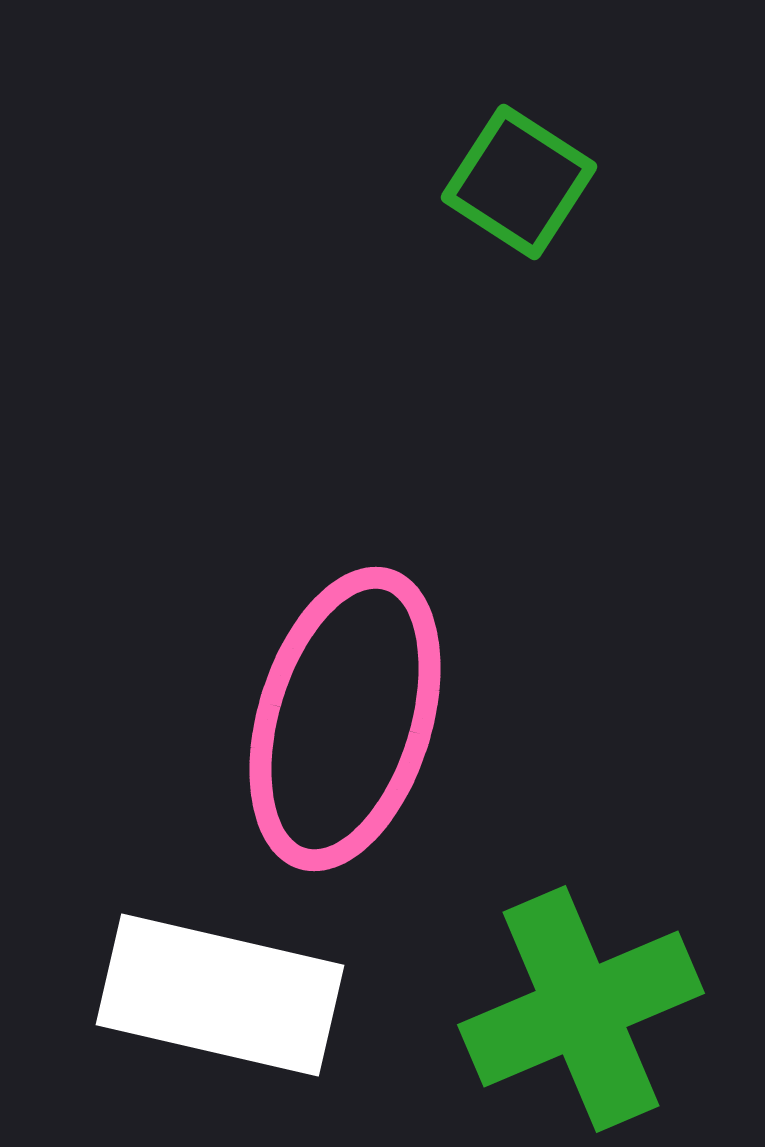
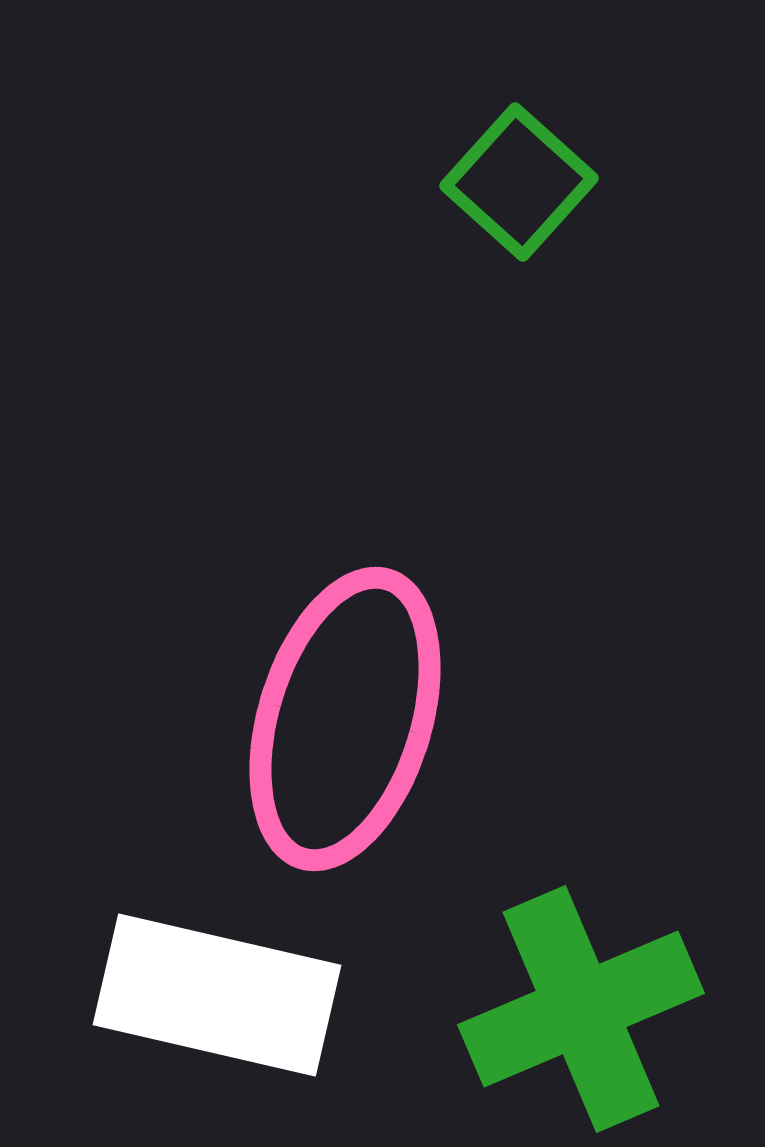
green square: rotated 9 degrees clockwise
white rectangle: moved 3 px left
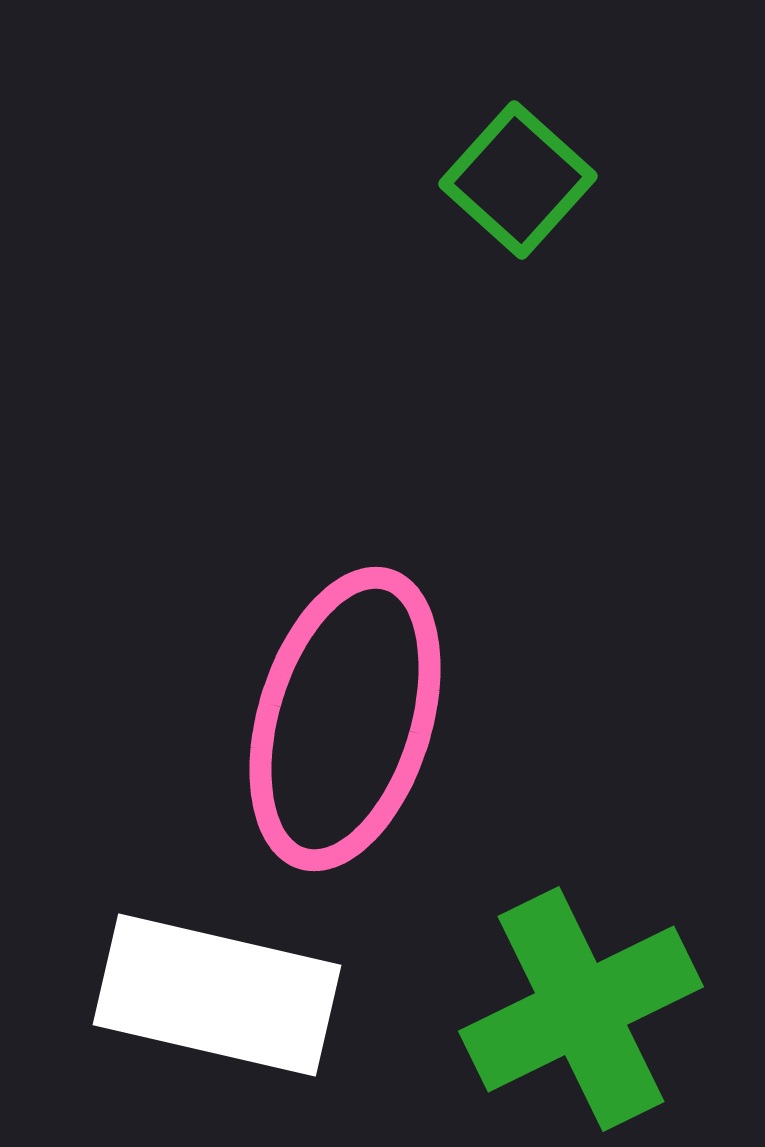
green square: moved 1 px left, 2 px up
green cross: rotated 3 degrees counterclockwise
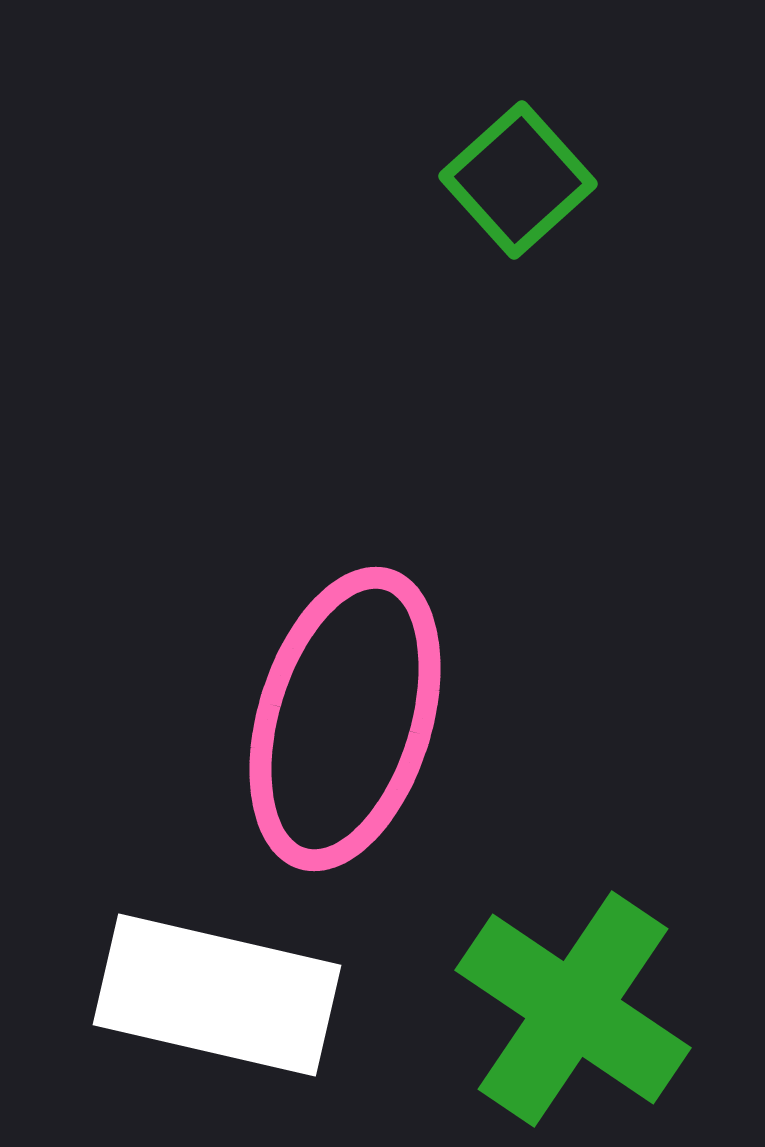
green square: rotated 6 degrees clockwise
green cross: moved 8 px left; rotated 30 degrees counterclockwise
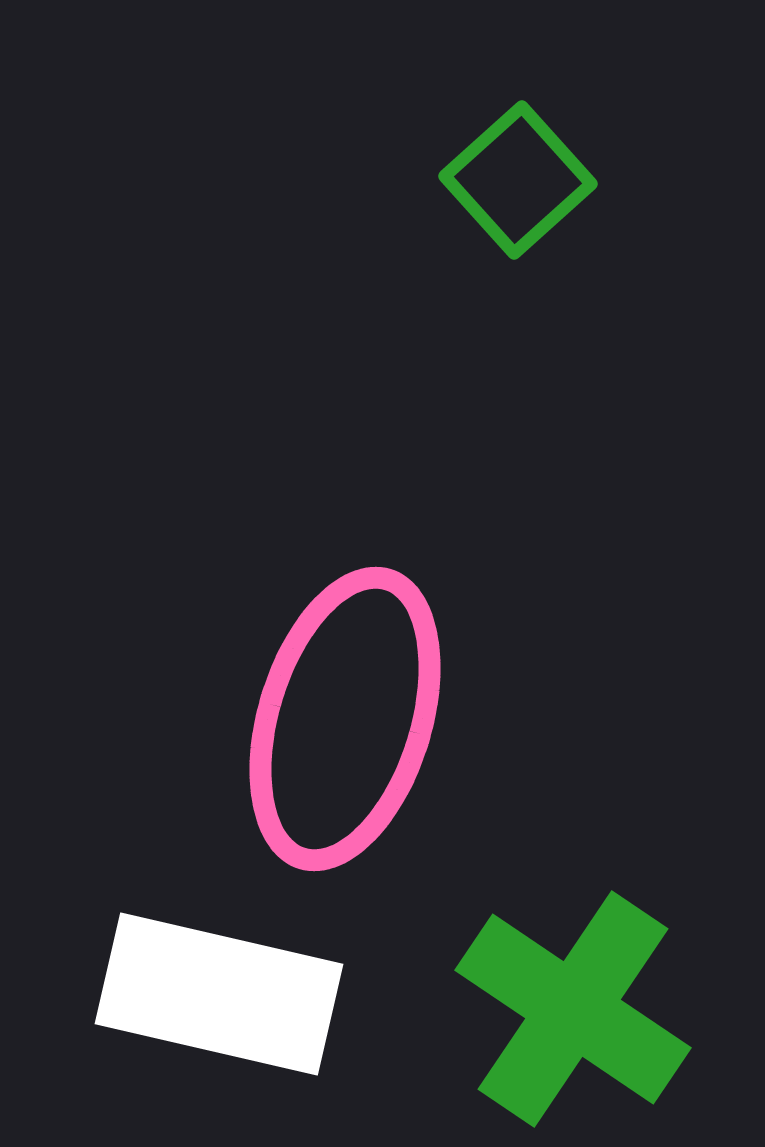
white rectangle: moved 2 px right, 1 px up
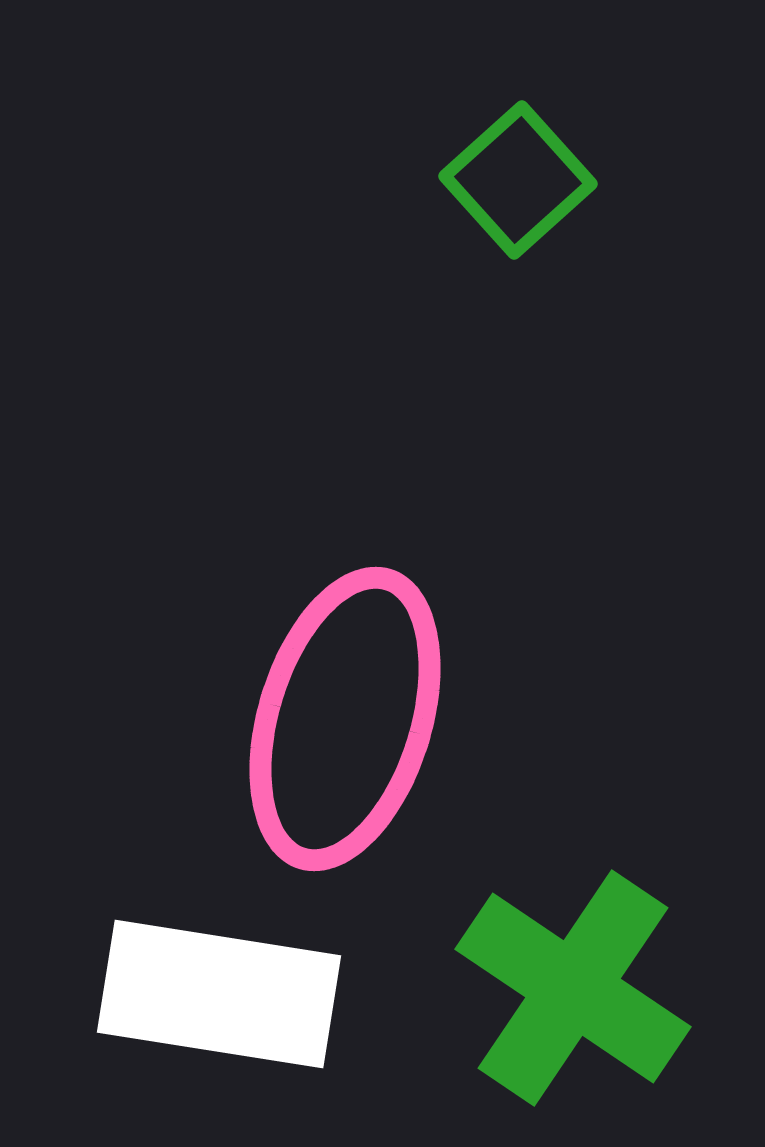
white rectangle: rotated 4 degrees counterclockwise
green cross: moved 21 px up
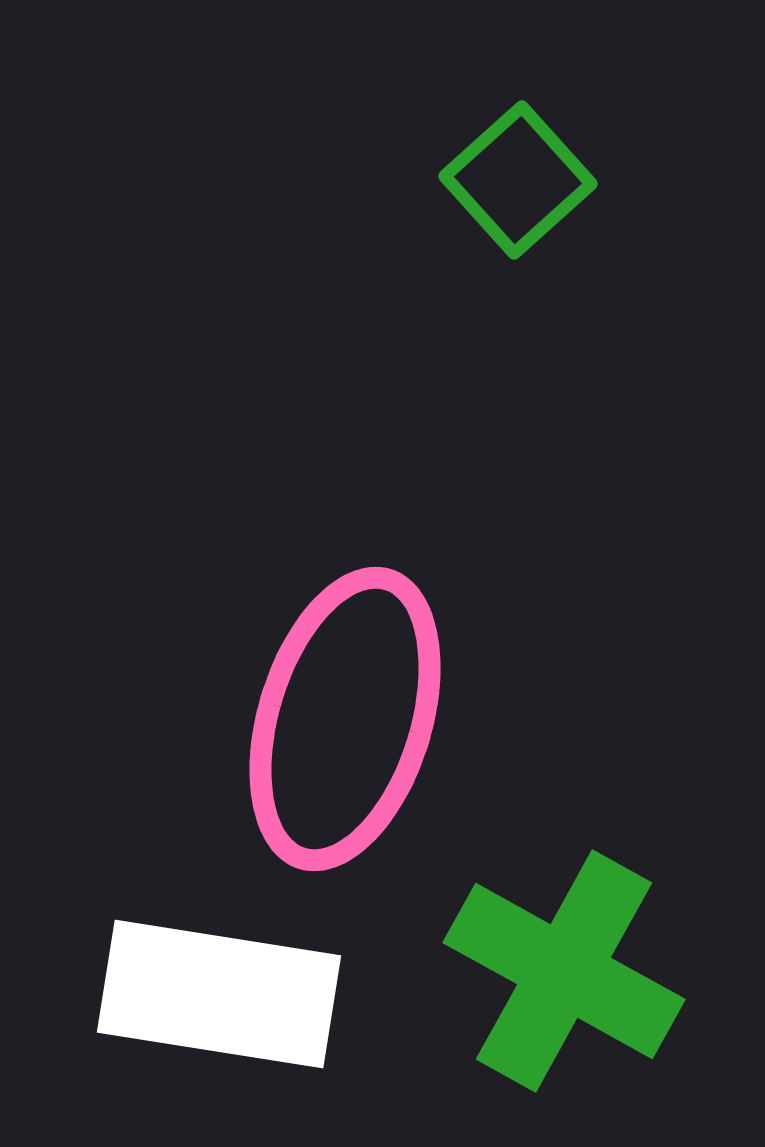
green cross: moved 9 px left, 17 px up; rotated 5 degrees counterclockwise
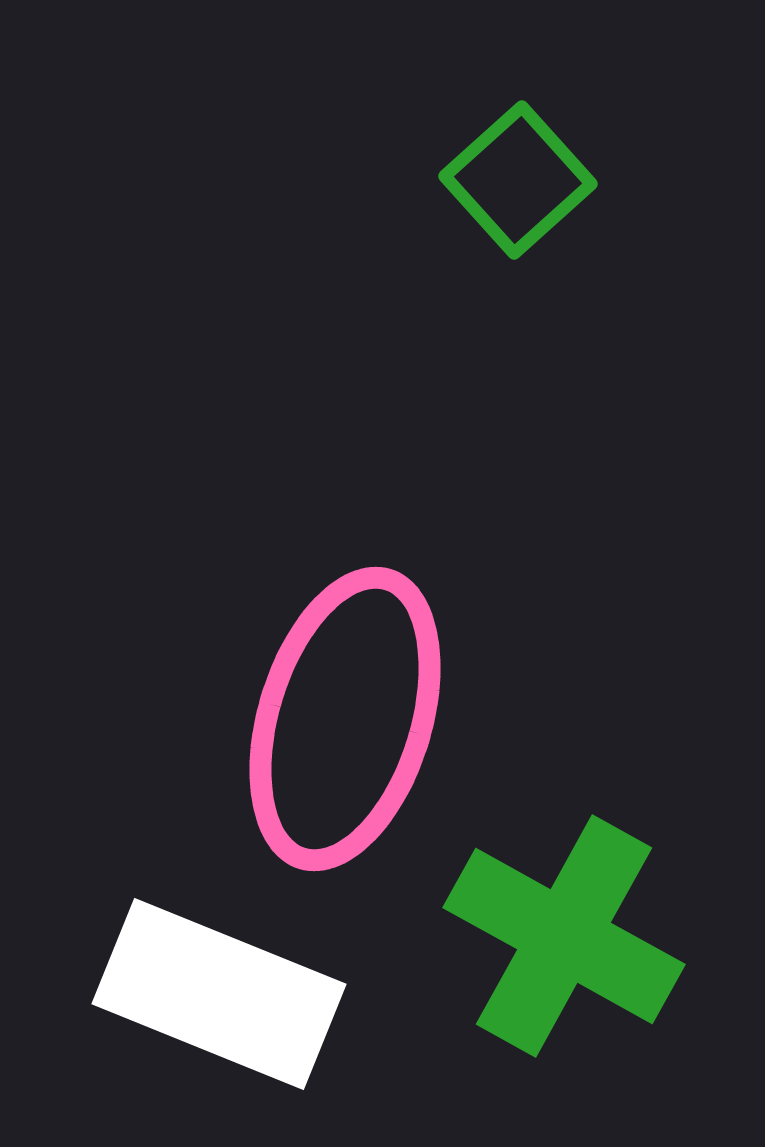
green cross: moved 35 px up
white rectangle: rotated 13 degrees clockwise
